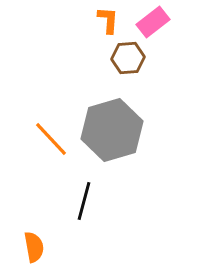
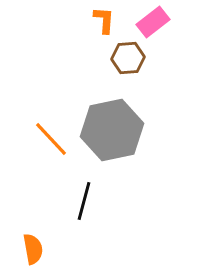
orange L-shape: moved 4 px left
gray hexagon: rotated 4 degrees clockwise
orange semicircle: moved 1 px left, 2 px down
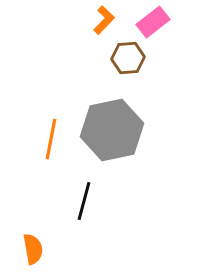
orange L-shape: rotated 40 degrees clockwise
orange line: rotated 54 degrees clockwise
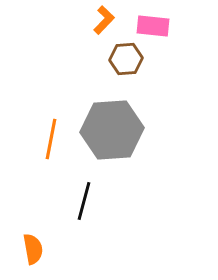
pink rectangle: moved 4 px down; rotated 44 degrees clockwise
brown hexagon: moved 2 px left, 1 px down
gray hexagon: rotated 8 degrees clockwise
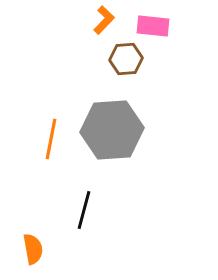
black line: moved 9 px down
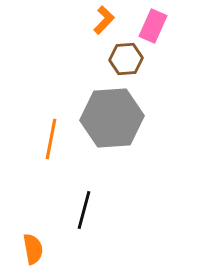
pink rectangle: rotated 72 degrees counterclockwise
gray hexagon: moved 12 px up
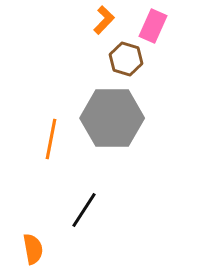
brown hexagon: rotated 20 degrees clockwise
gray hexagon: rotated 4 degrees clockwise
black line: rotated 18 degrees clockwise
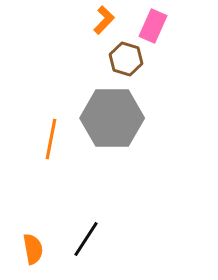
black line: moved 2 px right, 29 px down
